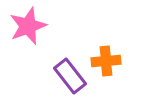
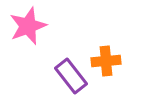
purple rectangle: moved 1 px right
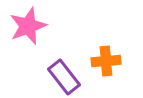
purple rectangle: moved 7 px left, 1 px down
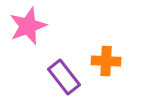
orange cross: rotated 8 degrees clockwise
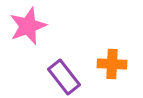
orange cross: moved 6 px right, 3 px down
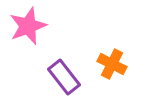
orange cross: rotated 24 degrees clockwise
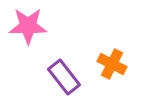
pink star: rotated 21 degrees clockwise
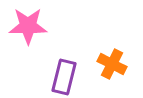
purple rectangle: rotated 52 degrees clockwise
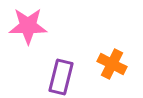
purple rectangle: moved 3 px left
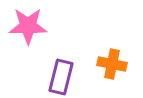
orange cross: rotated 16 degrees counterclockwise
